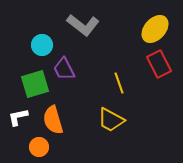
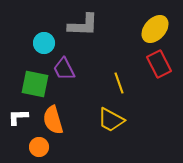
gray L-shape: rotated 36 degrees counterclockwise
cyan circle: moved 2 px right, 2 px up
green square: rotated 28 degrees clockwise
white L-shape: rotated 10 degrees clockwise
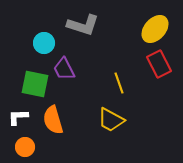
gray L-shape: rotated 16 degrees clockwise
orange circle: moved 14 px left
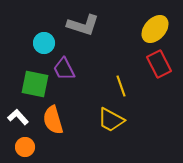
yellow line: moved 2 px right, 3 px down
white L-shape: rotated 50 degrees clockwise
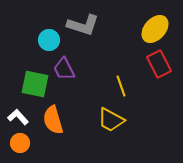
cyan circle: moved 5 px right, 3 px up
orange circle: moved 5 px left, 4 px up
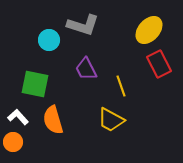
yellow ellipse: moved 6 px left, 1 px down
purple trapezoid: moved 22 px right
orange circle: moved 7 px left, 1 px up
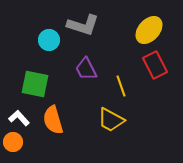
red rectangle: moved 4 px left, 1 px down
white L-shape: moved 1 px right, 1 px down
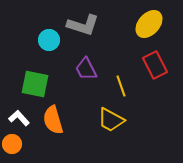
yellow ellipse: moved 6 px up
orange circle: moved 1 px left, 2 px down
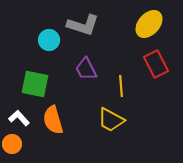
red rectangle: moved 1 px right, 1 px up
yellow line: rotated 15 degrees clockwise
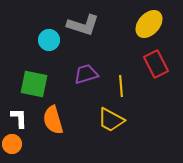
purple trapezoid: moved 5 px down; rotated 100 degrees clockwise
green square: moved 1 px left
white L-shape: rotated 40 degrees clockwise
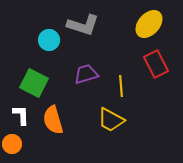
green square: moved 1 px up; rotated 16 degrees clockwise
white L-shape: moved 2 px right, 3 px up
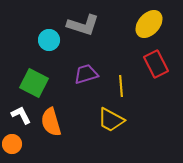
white L-shape: rotated 25 degrees counterclockwise
orange semicircle: moved 2 px left, 2 px down
